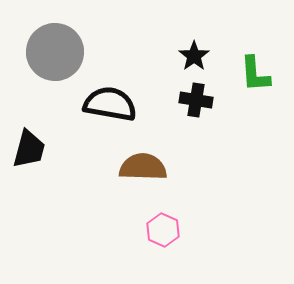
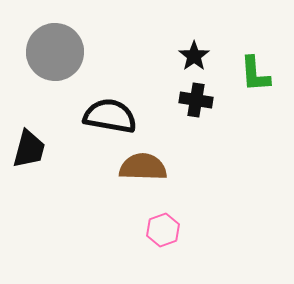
black semicircle: moved 12 px down
pink hexagon: rotated 16 degrees clockwise
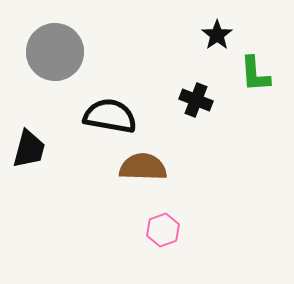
black star: moved 23 px right, 21 px up
black cross: rotated 12 degrees clockwise
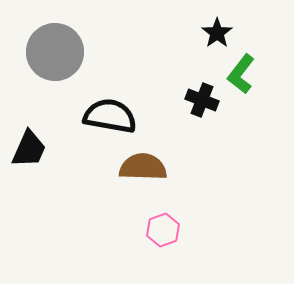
black star: moved 2 px up
green L-shape: moved 14 px left; rotated 42 degrees clockwise
black cross: moved 6 px right
black trapezoid: rotated 9 degrees clockwise
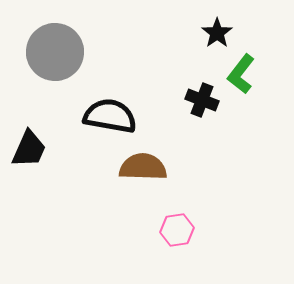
pink hexagon: moved 14 px right; rotated 12 degrees clockwise
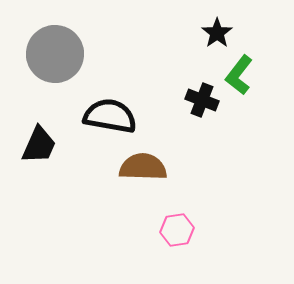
gray circle: moved 2 px down
green L-shape: moved 2 px left, 1 px down
black trapezoid: moved 10 px right, 4 px up
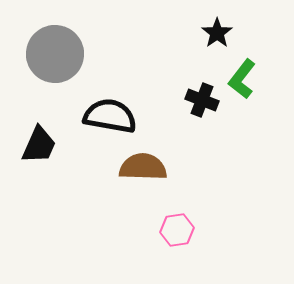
green L-shape: moved 3 px right, 4 px down
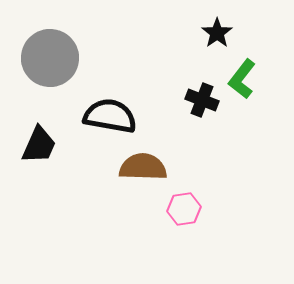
gray circle: moved 5 px left, 4 px down
pink hexagon: moved 7 px right, 21 px up
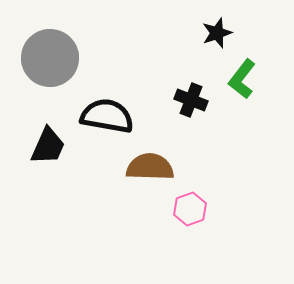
black star: rotated 16 degrees clockwise
black cross: moved 11 px left
black semicircle: moved 3 px left
black trapezoid: moved 9 px right, 1 px down
brown semicircle: moved 7 px right
pink hexagon: moved 6 px right; rotated 12 degrees counterclockwise
